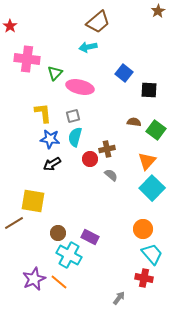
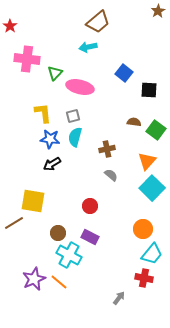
red circle: moved 47 px down
cyan trapezoid: rotated 80 degrees clockwise
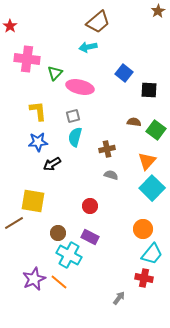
yellow L-shape: moved 5 px left, 2 px up
blue star: moved 12 px left, 3 px down; rotated 12 degrees counterclockwise
gray semicircle: rotated 24 degrees counterclockwise
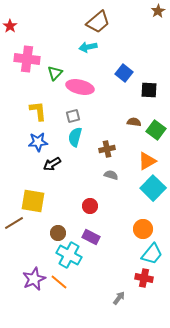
orange triangle: rotated 18 degrees clockwise
cyan square: moved 1 px right
purple rectangle: moved 1 px right
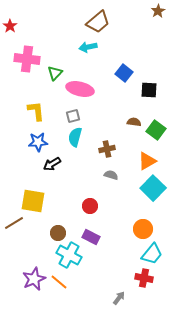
pink ellipse: moved 2 px down
yellow L-shape: moved 2 px left
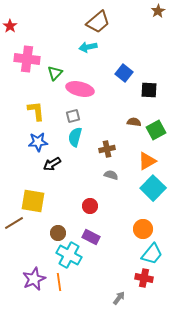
green square: rotated 24 degrees clockwise
orange line: rotated 42 degrees clockwise
